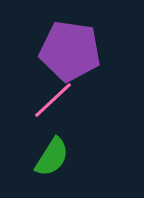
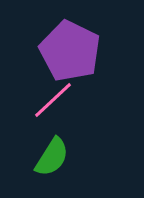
purple pentagon: rotated 18 degrees clockwise
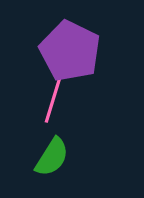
pink line: rotated 30 degrees counterclockwise
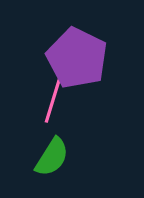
purple pentagon: moved 7 px right, 7 px down
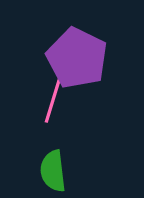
green semicircle: moved 1 px right, 14 px down; rotated 141 degrees clockwise
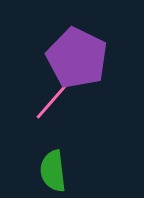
pink line: rotated 24 degrees clockwise
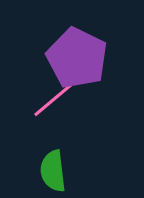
pink line: rotated 9 degrees clockwise
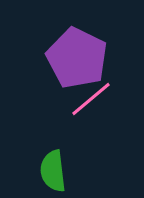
pink line: moved 38 px right, 1 px up
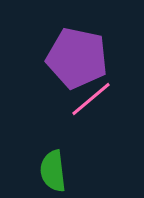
purple pentagon: rotated 14 degrees counterclockwise
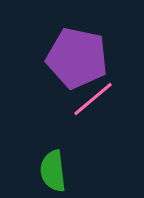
pink line: moved 2 px right
